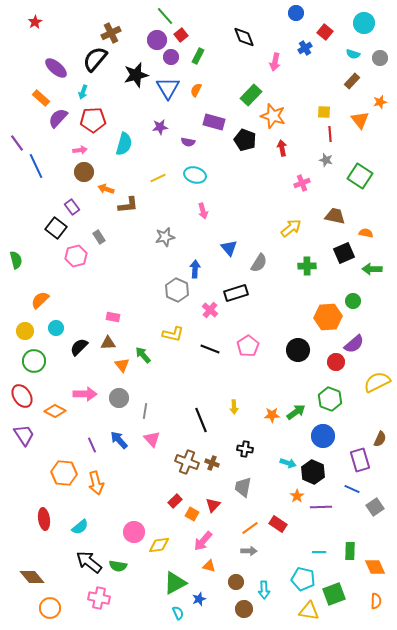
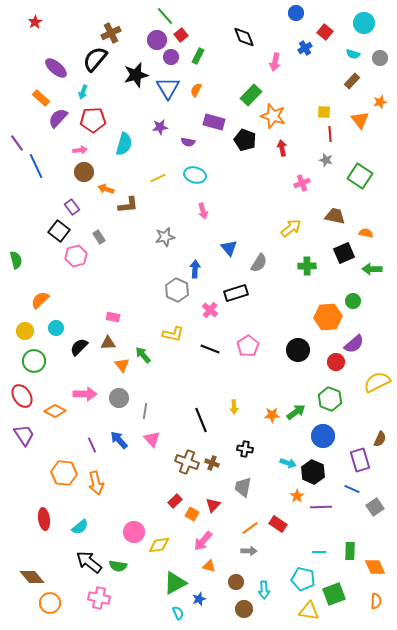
black square at (56, 228): moved 3 px right, 3 px down
orange circle at (50, 608): moved 5 px up
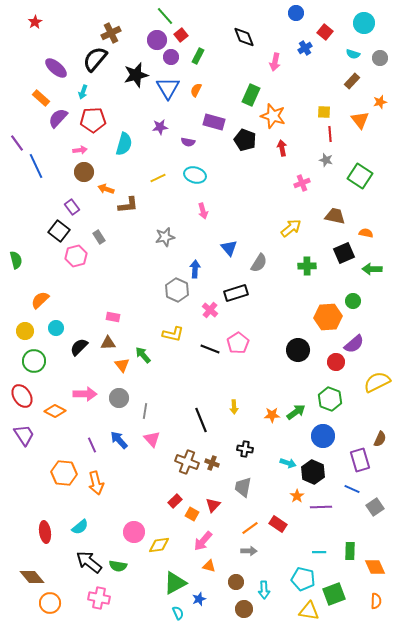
green rectangle at (251, 95): rotated 20 degrees counterclockwise
pink pentagon at (248, 346): moved 10 px left, 3 px up
red ellipse at (44, 519): moved 1 px right, 13 px down
